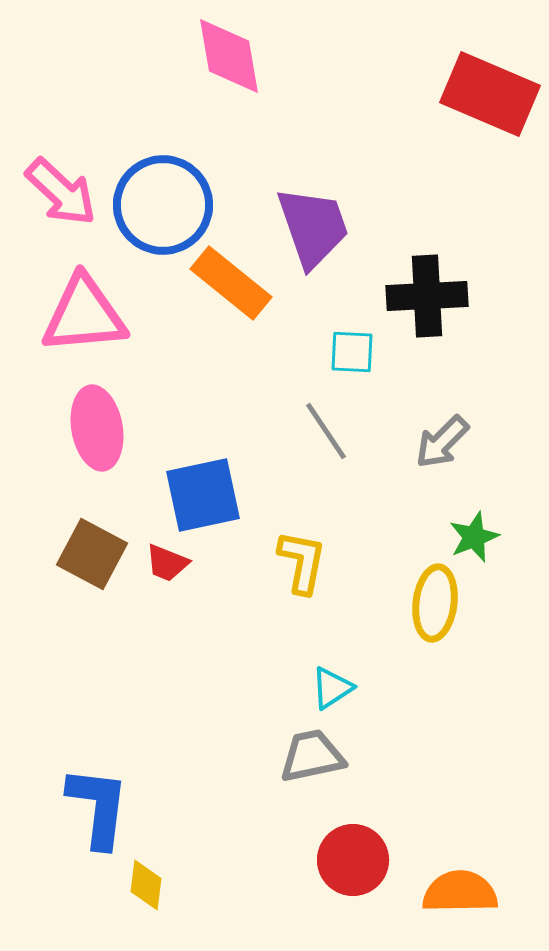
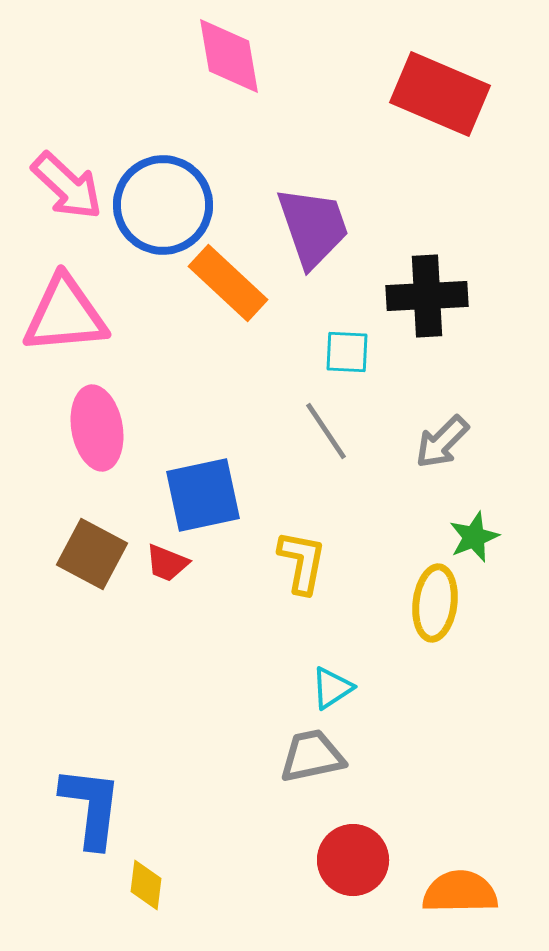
red rectangle: moved 50 px left
pink arrow: moved 6 px right, 6 px up
orange rectangle: moved 3 px left; rotated 4 degrees clockwise
pink triangle: moved 19 px left
cyan square: moved 5 px left
blue L-shape: moved 7 px left
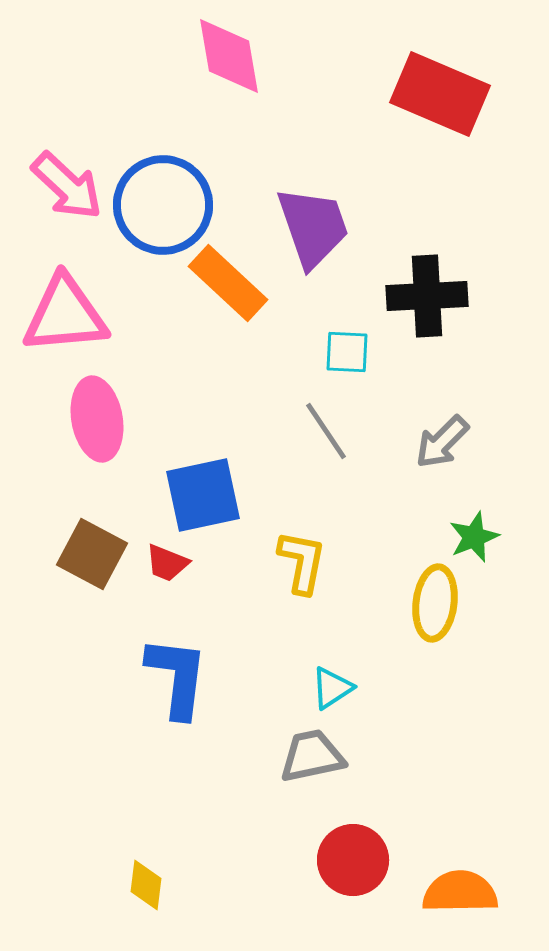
pink ellipse: moved 9 px up
blue L-shape: moved 86 px right, 130 px up
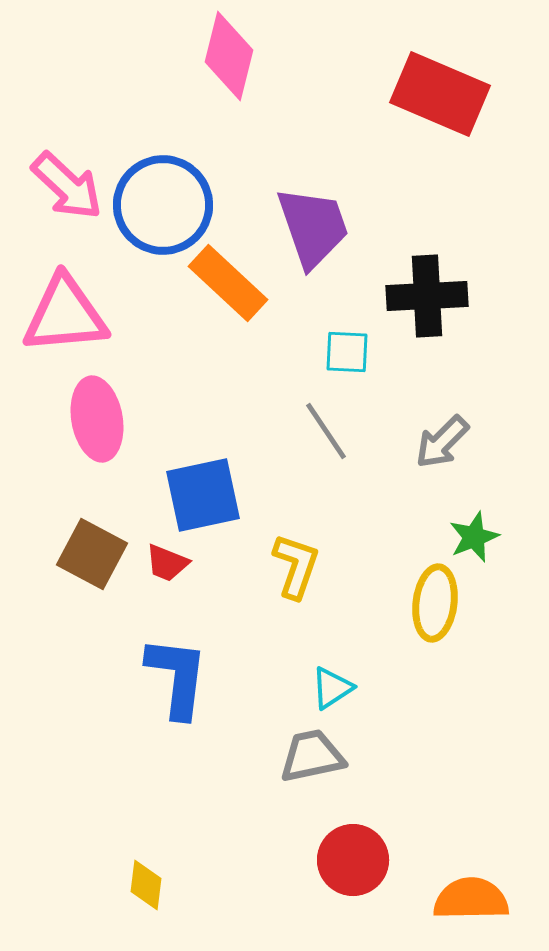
pink diamond: rotated 24 degrees clockwise
yellow L-shape: moved 6 px left, 4 px down; rotated 8 degrees clockwise
orange semicircle: moved 11 px right, 7 px down
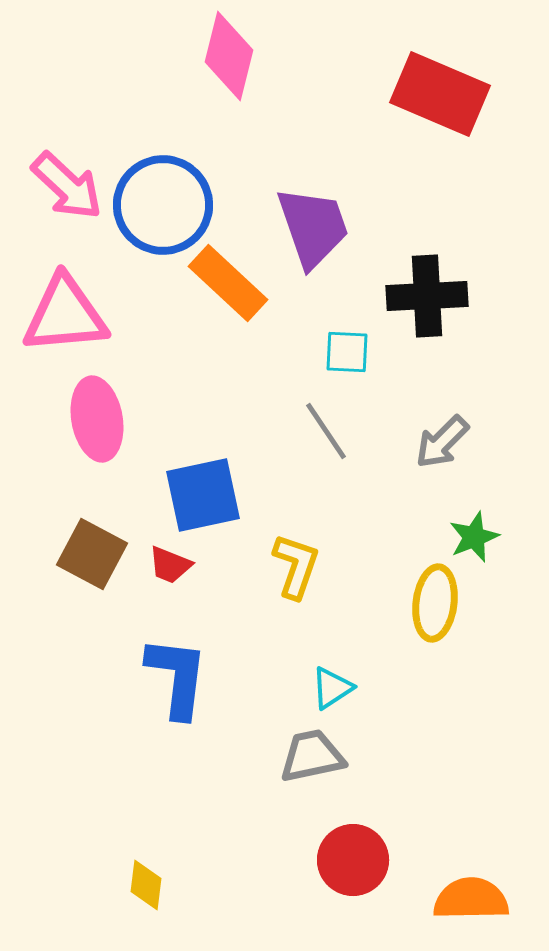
red trapezoid: moved 3 px right, 2 px down
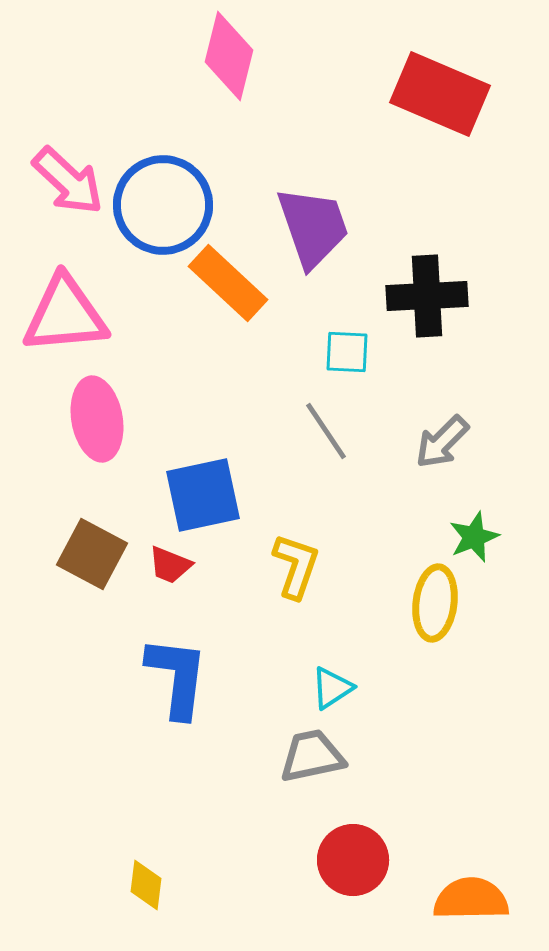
pink arrow: moved 1 px right, 5 px up
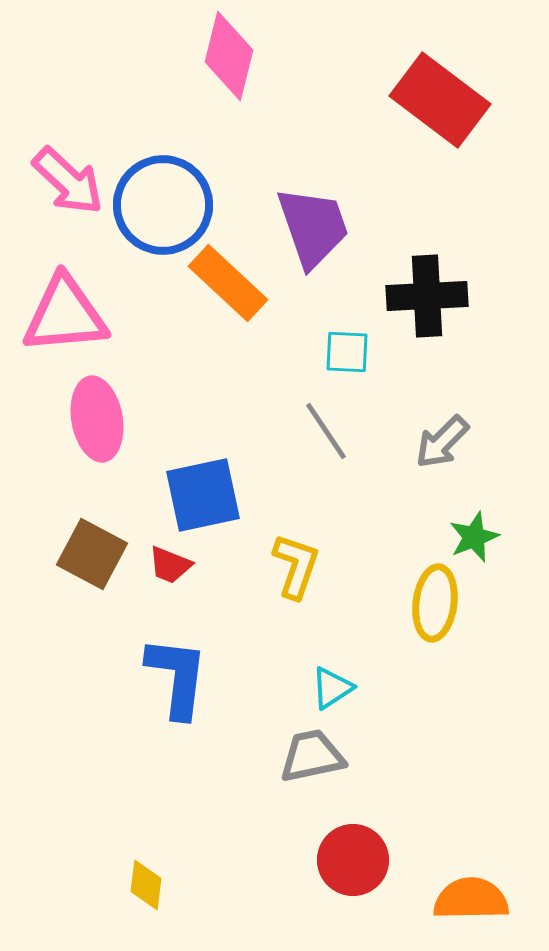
red rectangle: moved 6 px down; rotated 14 degrees clockwise
